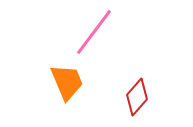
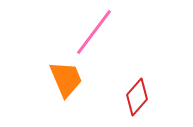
orange trapezoid: moved 1 px left, 3 px up
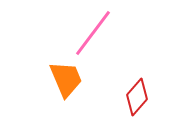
pink line: moved 1 px left, 1 px down
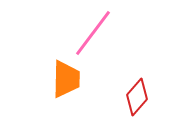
orange trapezoid: rotated 24 degrees clockwise
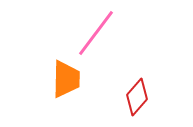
pink line: moved 3 px right
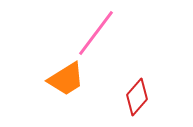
orange trapezoid: rotated 57 degrees clockwise
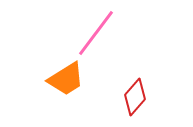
red diamond: moved 2 px left
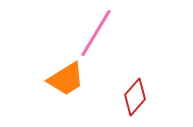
pink line: rotated 6 degrees counterclockwise
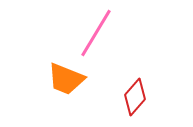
orange trapezoid: rotated 54 degrees clockwise
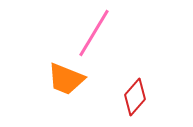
pink line: moved 2 px left
